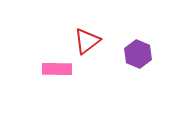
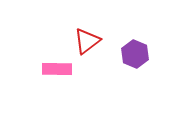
purple hexagon: moved 3 px left
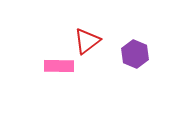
pink rectangle: moved 2 px right, 3 px up
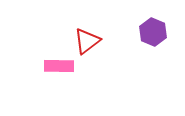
purple hexagon: moved 18 px right, 22 px up
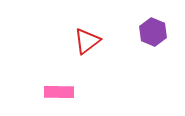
pink rectangle: moved 26 px down
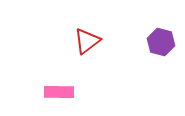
purple hexagon: moved 8 px right, 10 px down; rotated 8 degrees counterclockwise
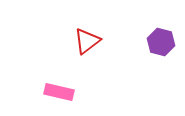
pink rectangle: rotated 12 degrees clockwise
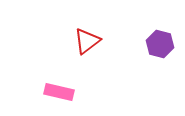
purple hexagon: moved 1 px left, 2 px down
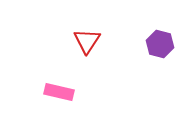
red triangle: rotated 20 degrees counterclockwise
